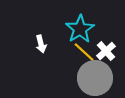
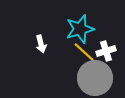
cyan star: rotated 16 degrees clockwise
white cross: rotated 24 degrees clockwise
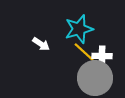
cyan star: moved 1 px left
white arrow: rotated 42 degrees counterclockwise
white cross: moved 4 px left, 5 px down; rotated 18 degrees clockwise
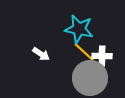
cyan star: rotated 28 degrees clockwise
white arrow: moved 10 px down
gray circle: moved 5 px left
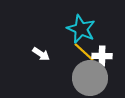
cyan star: moved 2 px right; rotated 12 degrees clockwise
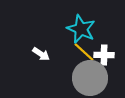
white cross: moved 2 px right, 1 px up
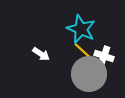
white cross: moved 1 px down; rotated 18 degrees clockwise
gray circle: moved 1 px left, 4 px up
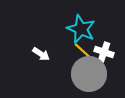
white cross: moved 4 px up
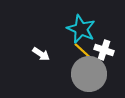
white cross: moved 2 px up
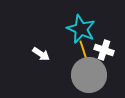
yellow line: rotated 30 degrees clockwise
gray circle: moved 1 px down
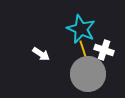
gray circle: moved 1 px left, 1 px up
